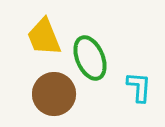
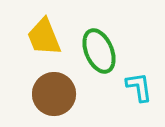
green ellipse: moved 9 px right, 7 px up
cyan L-shape: rotated 12 degrees counterclockwise
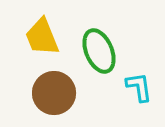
yellow trapezoid: moved 2 px left
brown circle: moved 1 px up
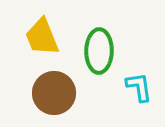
green ellipse: rotated 24 degrees clockwise
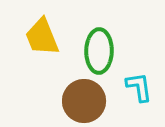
brown circle: moved 30 px right, 8 px down
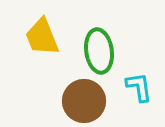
green ellipse: rotated 9 degrees counterclockwise
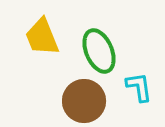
green ellipse: rotated 15 degrees counterclockwise
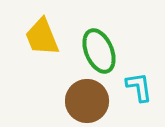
brown circle: moved 3 px right
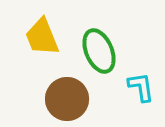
cyan L-shape: moved 2 px right
brown circle: moved 20 px left, 2 px up
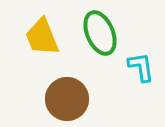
green ellipse: moved 1 px right, 18 px up
cyan L-shape: moved 20 px up
